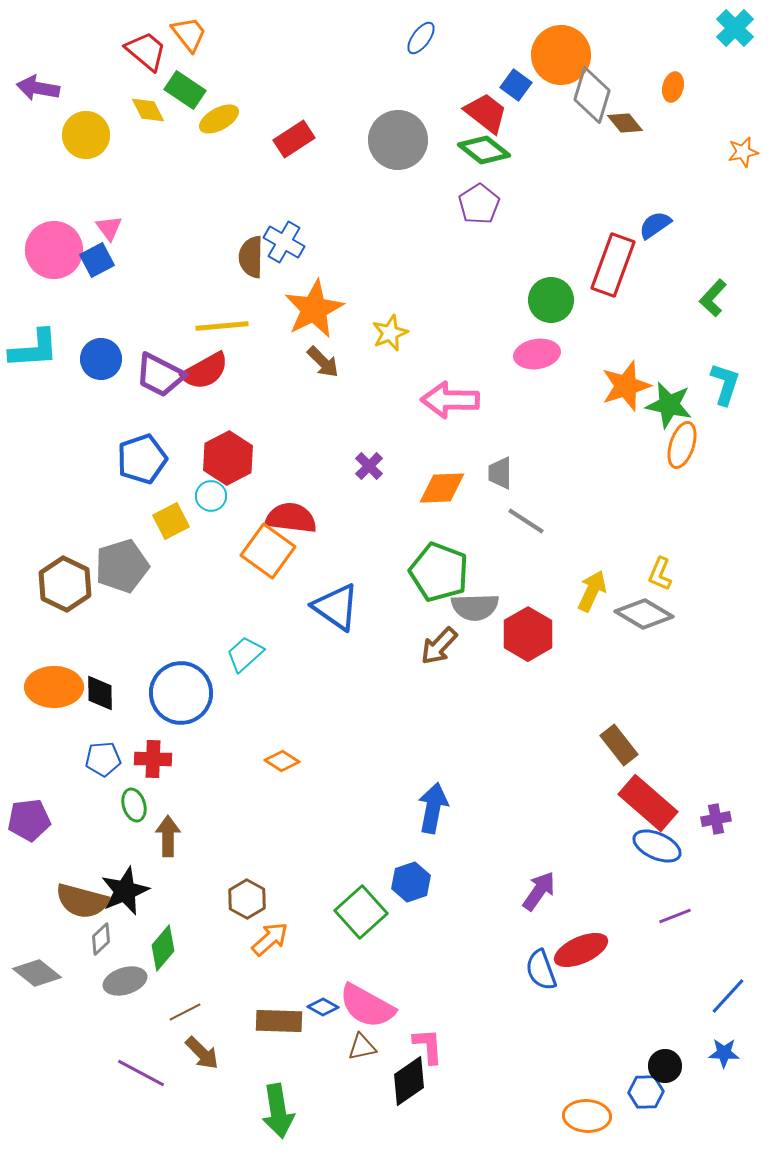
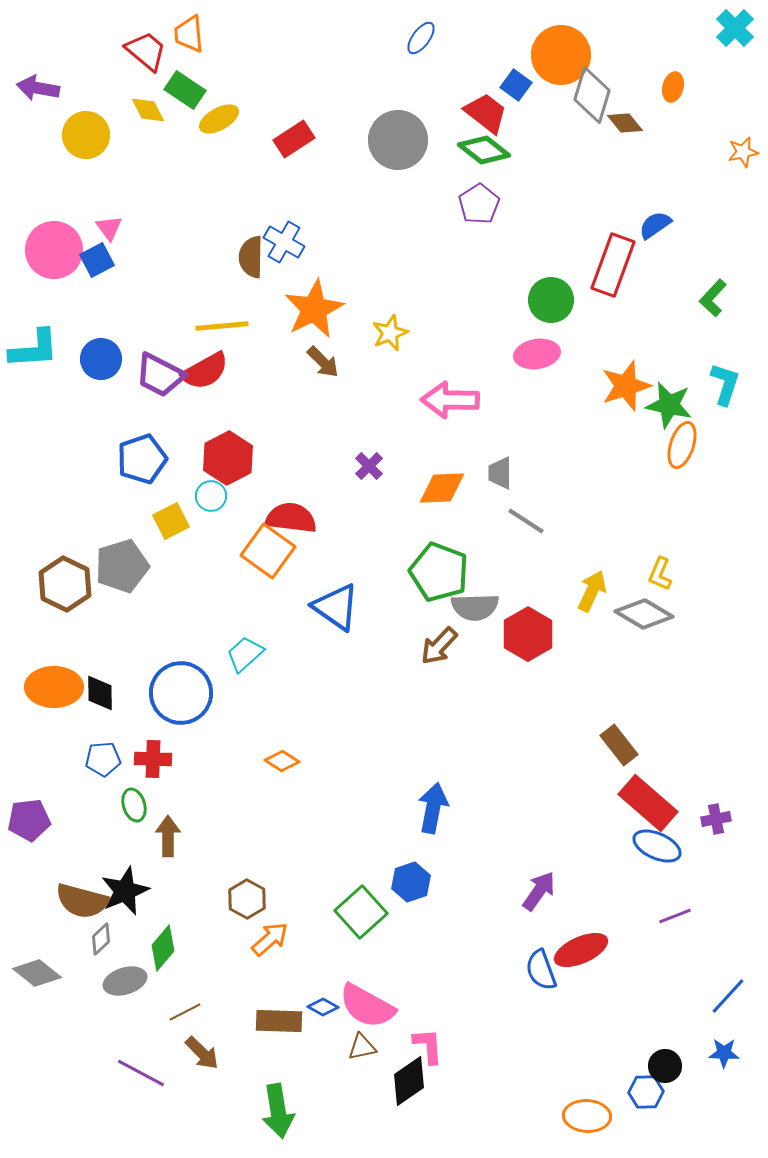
orange trapezoid at (189, 34): rotated 147 degrees counterclockwise
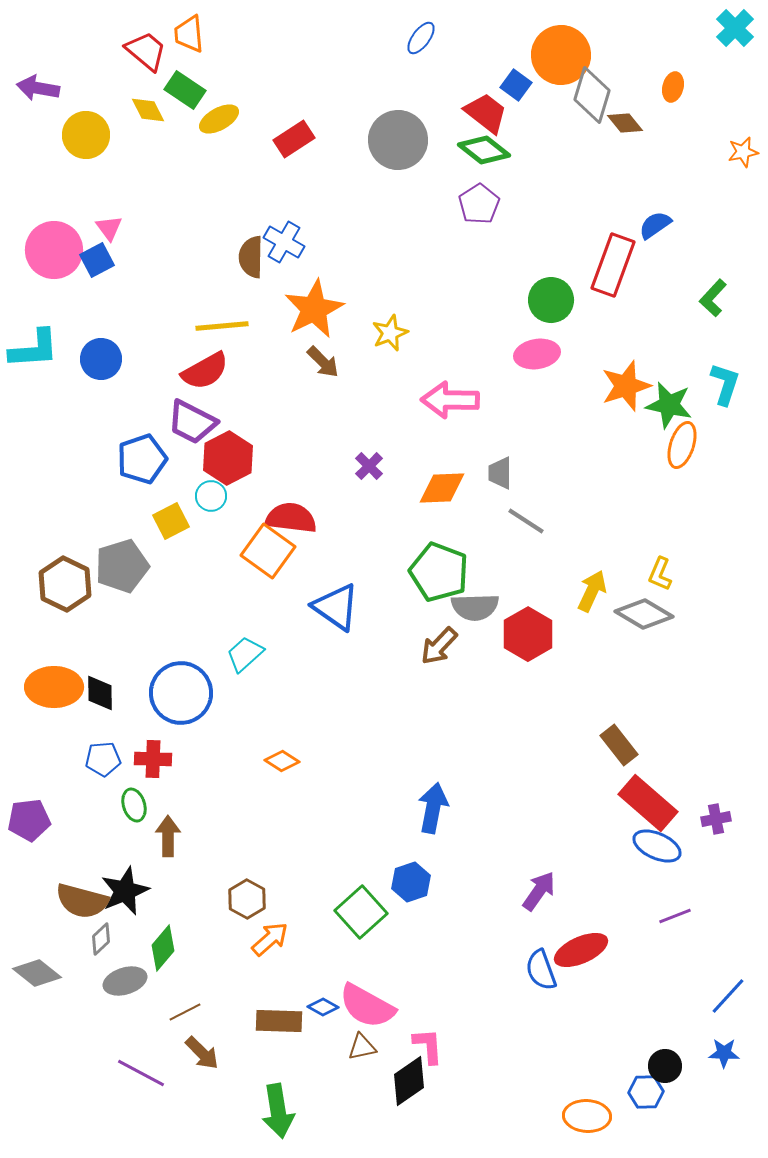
purple trapezoid at (160, 375): moved 32 px right, 47 px down
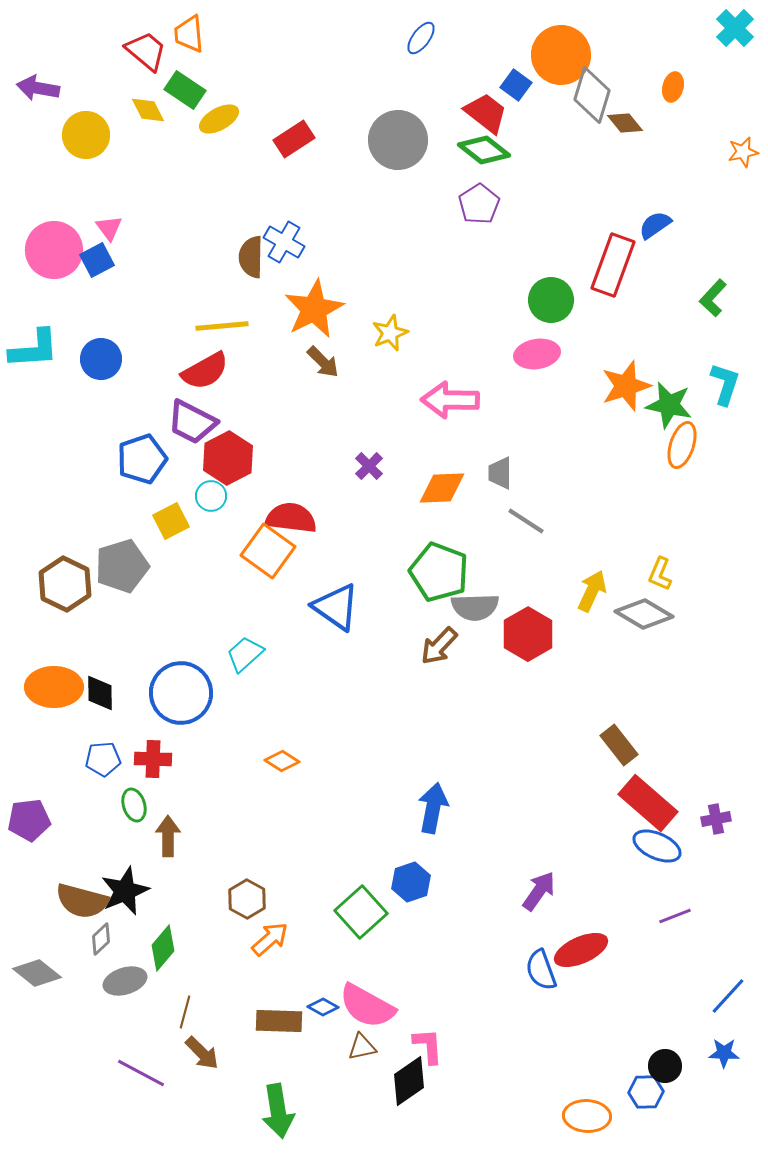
brown line at (185, 1012): rotated 48 degrees counterclockwise
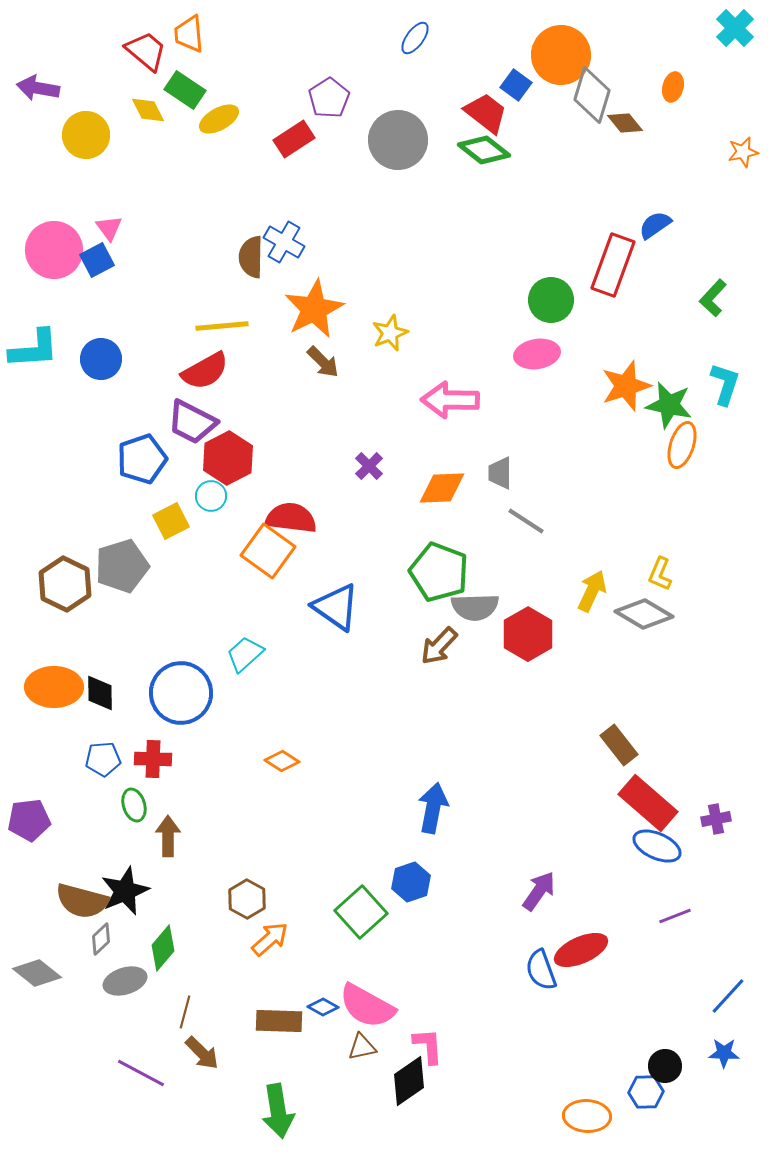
blue ellipse at (421, 38): moved 6 px left
purple pentagon at (479, 204): moved 150 px left, 106 px up
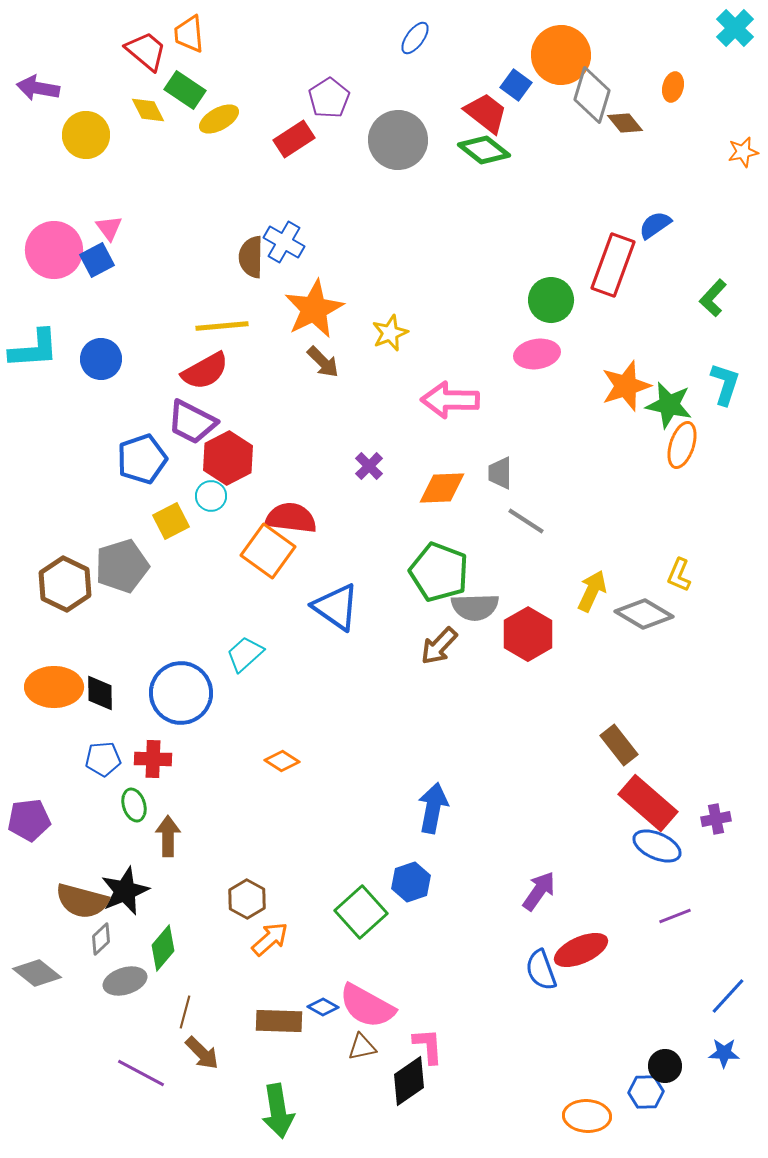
yellow L-shape at (660, 574): moved 19 px right, 1 px down
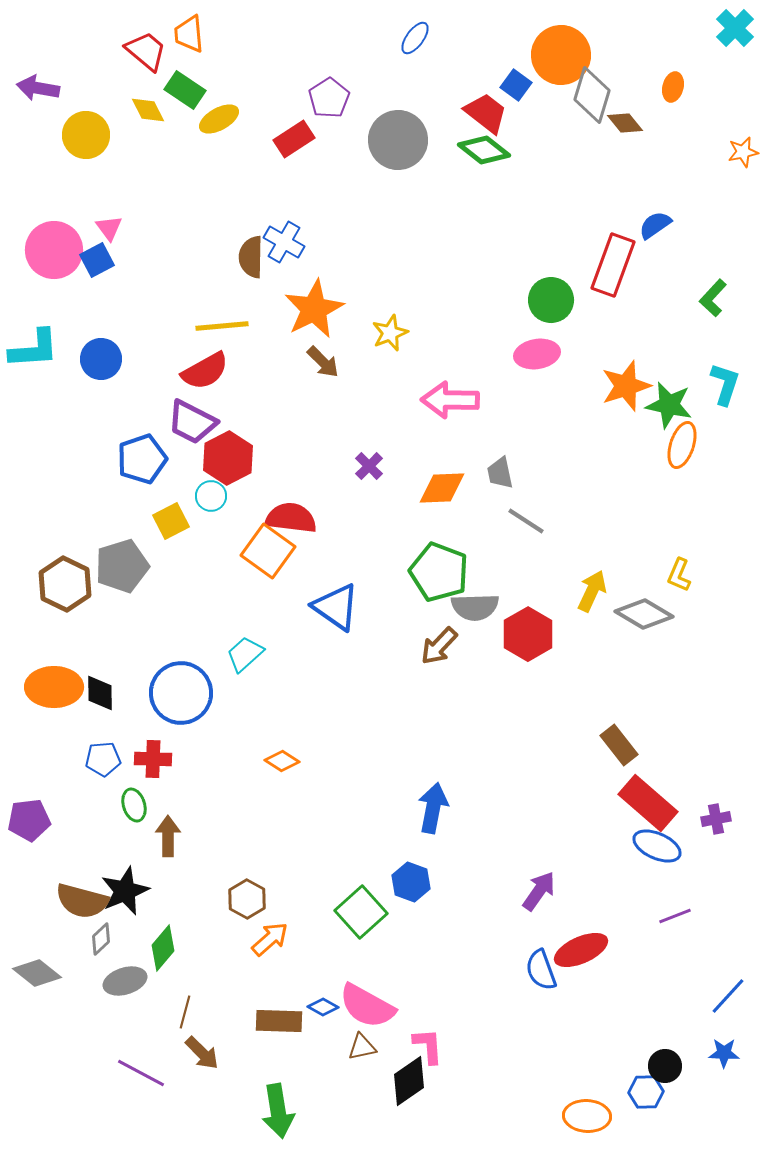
gray trapezoid at (500, 473): rotated 12 degrees counterclockwise
blue hexagon at (411, 882): rotated 21 degrees counterclockwise
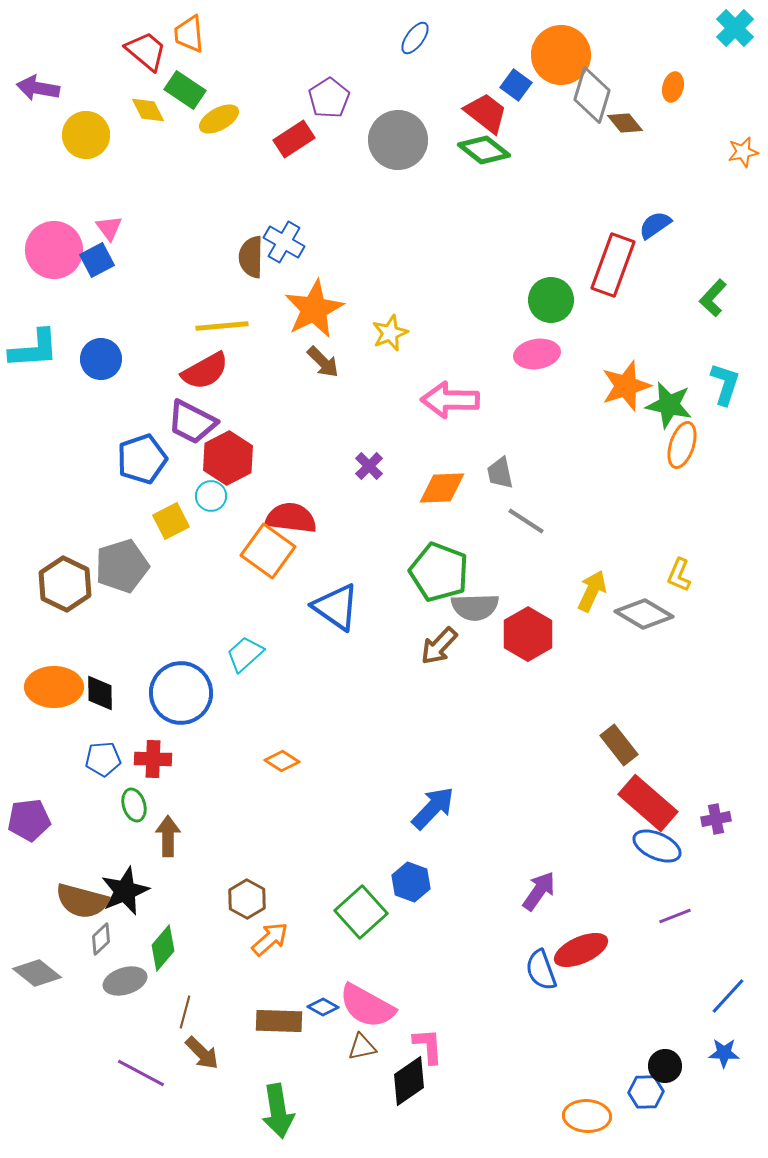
blue arrow at (433, 808): rotated 33 degrees clockwise
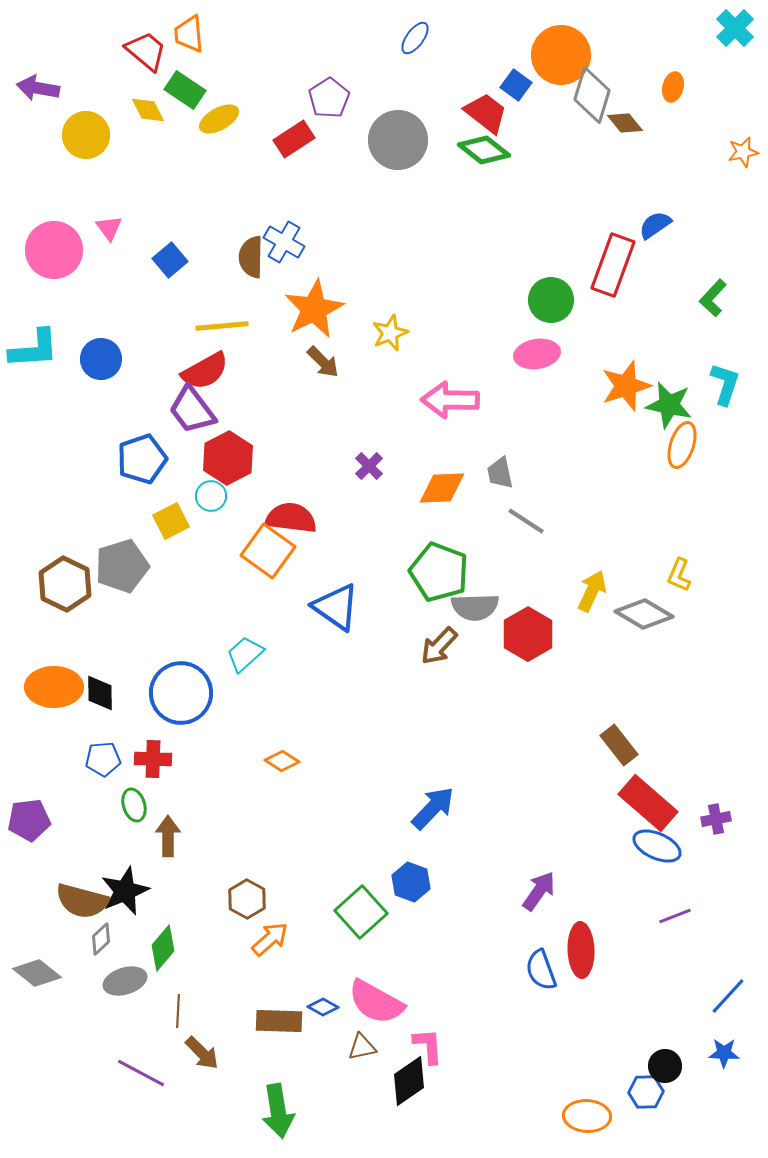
blue square at (97, 260): moved 73 px right; rotated 12 degrees counterclockwise
purple trapezoid at (192, 422): moved 12 px up; rotated 26 degrees clockwise
red ellipse at (581, 950): rotated 68 degrees counterclockwise
pink semicircle at (367, 1006): moved 9 px right, 4 px up
brown line at (185, 1012): moved 7 px left, 1 px up; rotated 12 degrees counterclockwise
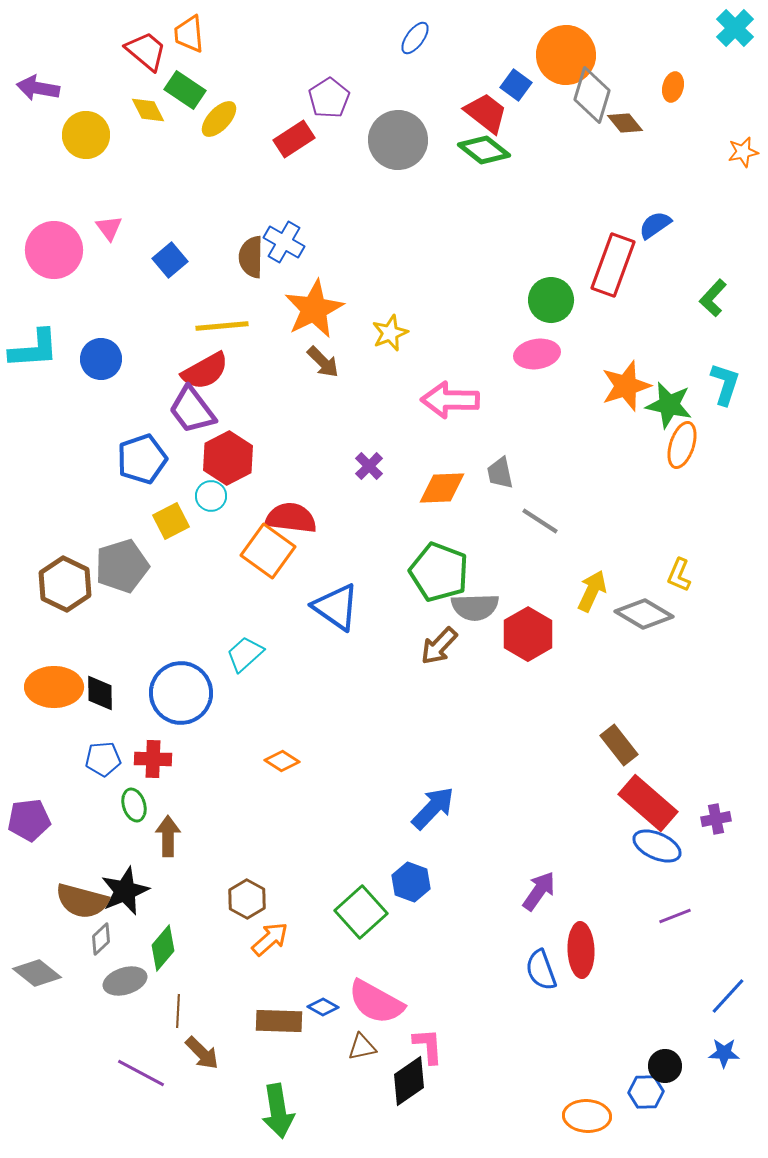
orange circle at (561, 55): moved 5 px right
yellow ellipse at (219, 119): rotated 18 degrees counterclockwise
gray line at (526, 521): moved 14 px right
